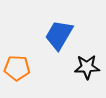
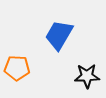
black star: moved 9 px down
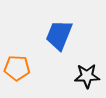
blue trapezoid: rotated 8 degrees counterclockwise
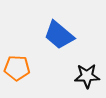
blue trapezoid: rotated 72 degrees counterclockwise
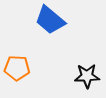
blue trapezoid: moved 9 px left, 15 px up
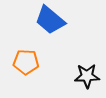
orange pentagon: moved 9 px right, 6 px up
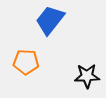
blue trapezoid: rotated 88 degrees clockwise
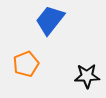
orange pentagon: moved 2 px down; rotated 25 degrees counterclockwise
